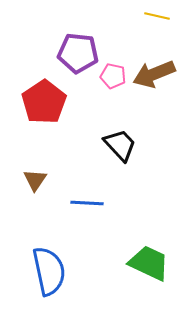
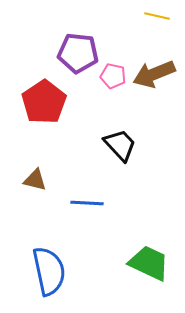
brown triangle: rotated 50 degrees counterclockwise
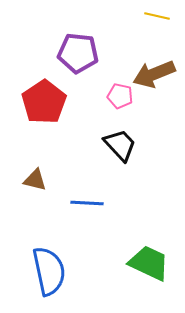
pink pentagon: moved 7 px right, 20 px down
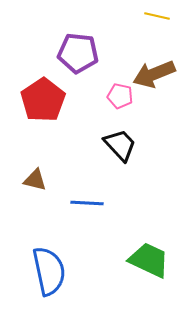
red pentagon: moved 1 px left, 2 px up
green trapezoid: moved 3 px up
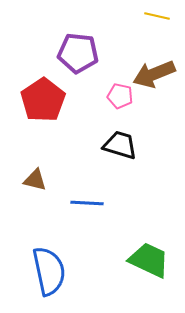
black trapezoid: rotated 30 degrees counterclockwise
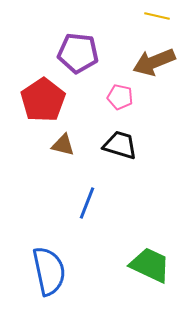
brown arrow: moved 12 px up
pink pentagon: moved 1 px down
brown triangle: moved 28 px right, 35 px up
blue line: rotated 72 degrees counterclockwise
green trapezoid: moved 1 px right, 5 px down
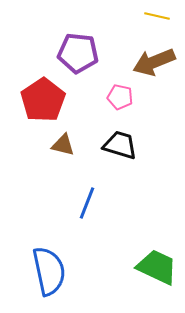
green trapezoid: moved 7 px right, 2 px down
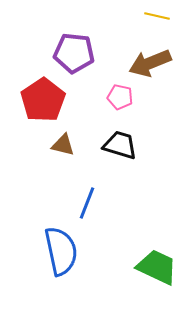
purple pentagon: moved 4 px left
brown arrow: moved 4 px left, 1 px down
blue semicircle: moved 12 px right, 20 px up
